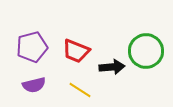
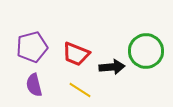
red trapezoid: moved 3 px down
purple semicircle: rotated 90 degrees clockwise
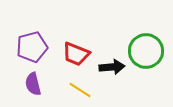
purple semicircle: moved 1 px left, 1 px up
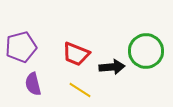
purple pentagon: moved 11 px left
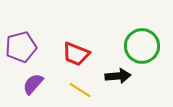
green circle: moved 4 px left, 5 px up
black arrow: moved 6 px right, 9 px down
purple semicircle: rotated 55 degrees clockwise
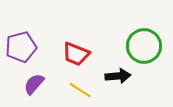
green circle: moved 2 px right
purple semicircle: moved 1 px right
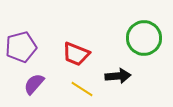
green circle: moved 8 px up
yellow line: moved 2 px right, 1 px up
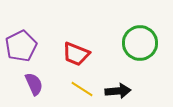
green circle: moved 4 px left, 5 px down
purple pentagon: moved 1 px up; rotated 12 degrees counterclockwise
black arrow: moved 15 px down
purple semicircle: rotated 115 degrees clockwise
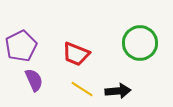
purple semicircle: moved 4 px up
